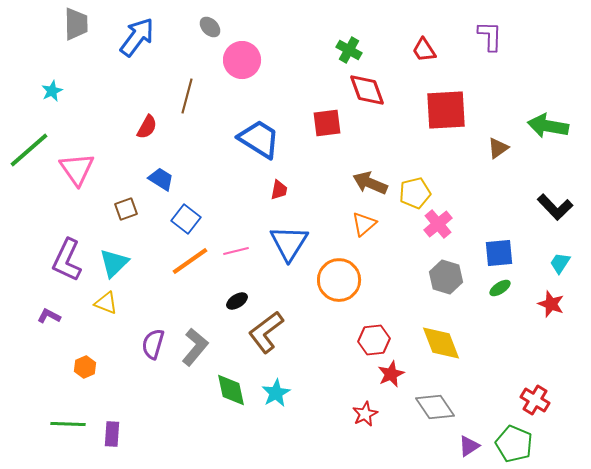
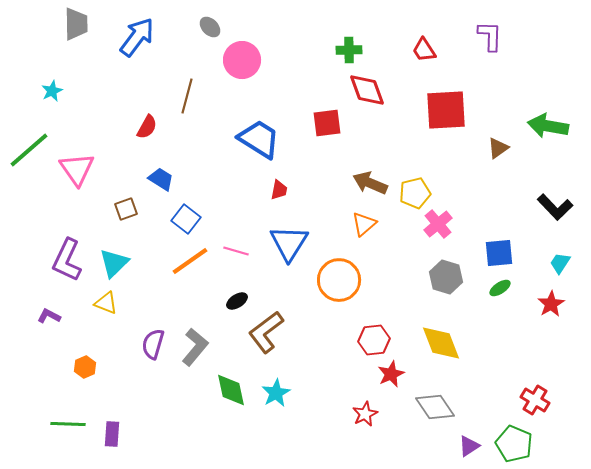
green cross at (349, 50): rotated 30 degrees counterclockwise
pink line at (236, 251): rotated 30 degrees clockwise
red star at (551, 304): rotated 20 degrees clockwise
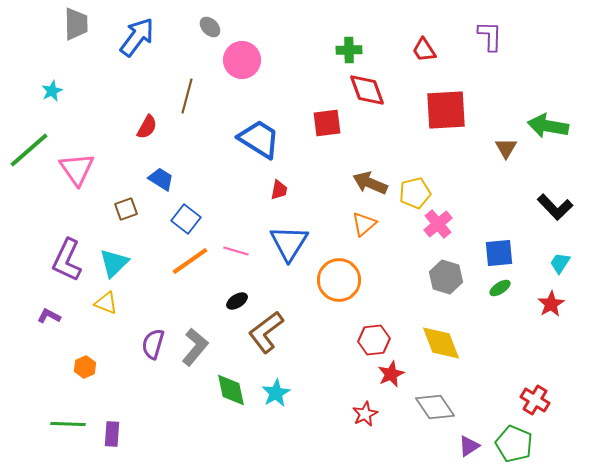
brown triangle at (498, 148): moved 8 px right; rotated 25 degrees counterclockwise
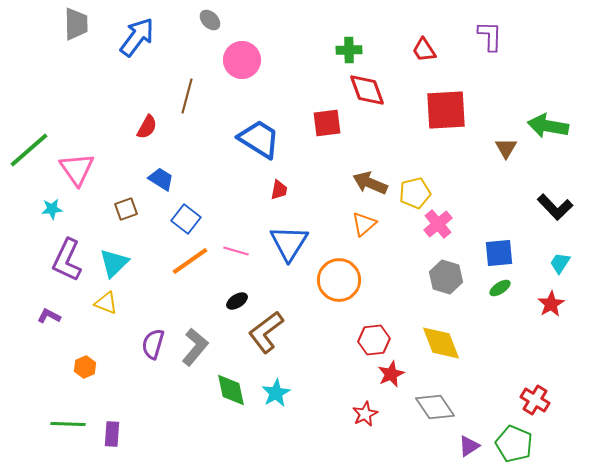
gray ellipse at (210, 27): moved 7 px up
cyan star at (52, 91): moved 118 px down; rotated 20 degrees clockwise
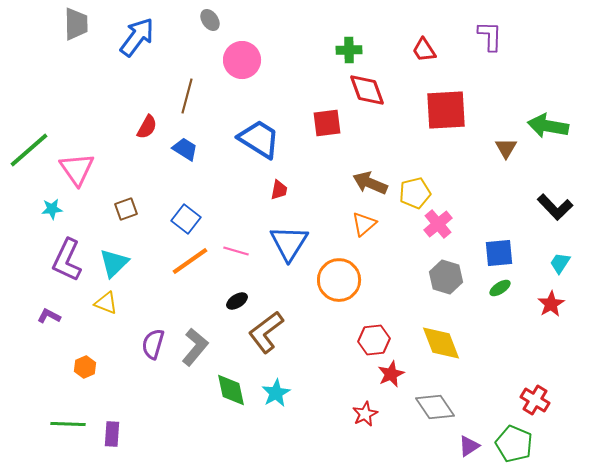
gray ellipse at (210, 20): rotated 10 degrees clockwise
blue trapezoid at (161, 179): moved 24 px right, 30 px up
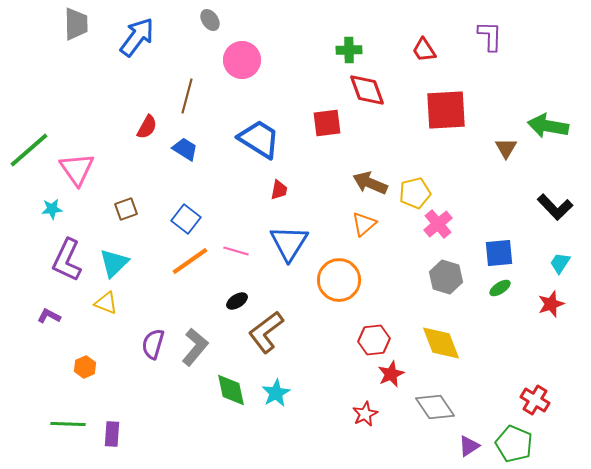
red star at (551, 304): rotated 12 degrees clockwise
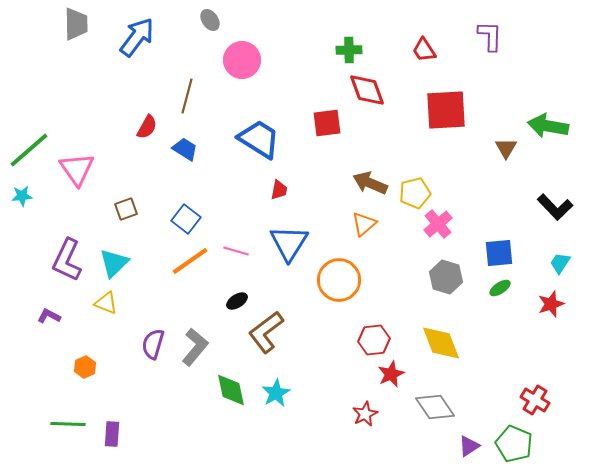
cyan star at (52, 209): moved 30 px left, 13 px up
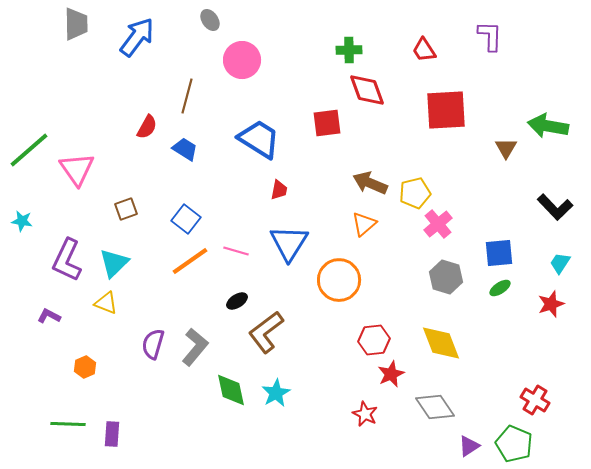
cyan star at (22, 196): moved 25 px down; rotated 15 degrees clockwise
red star at (365, 414): rotated 20 degrees counterclockwise
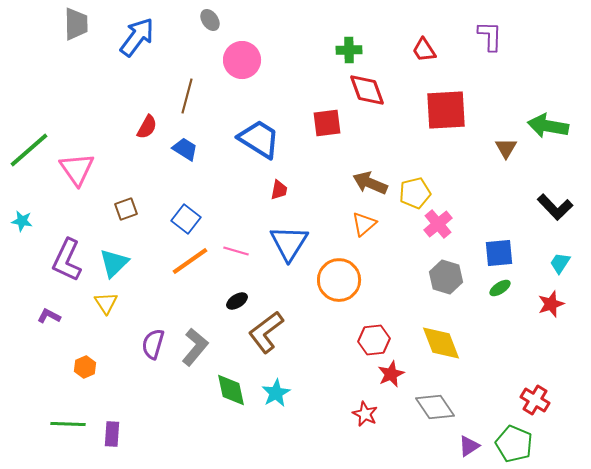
yellow triangle at (106, 303): rotated 35 degrees clockwise
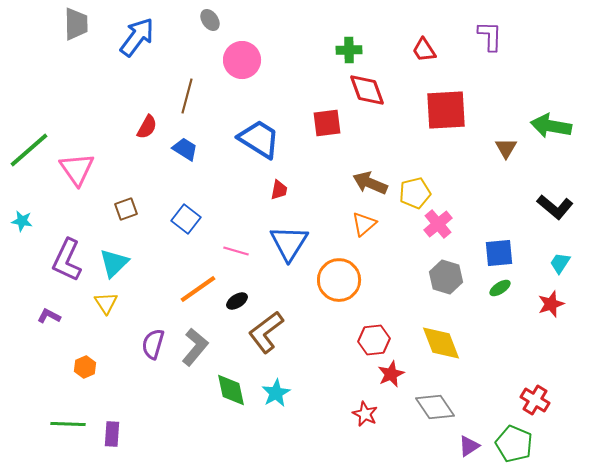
green arrow at (548, 126): moved 3 px right
black L-shape at (555, 207): rotated 6 degrees counterclockwise
orange line at (190, 261): moved 8 px right, 28 px down
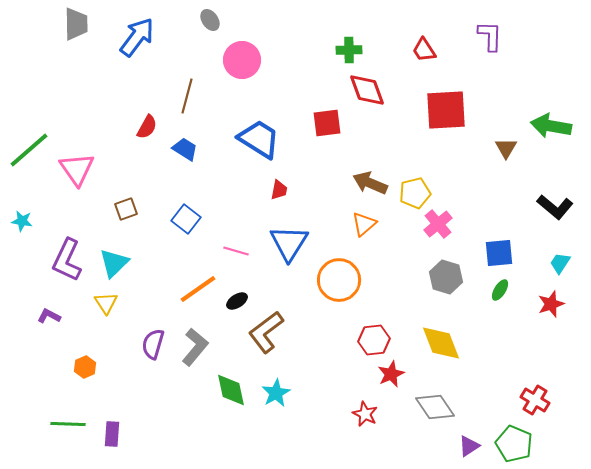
green ellipse at (500, 288): moved 2 px down; rotated 25 degrees counterclockwise
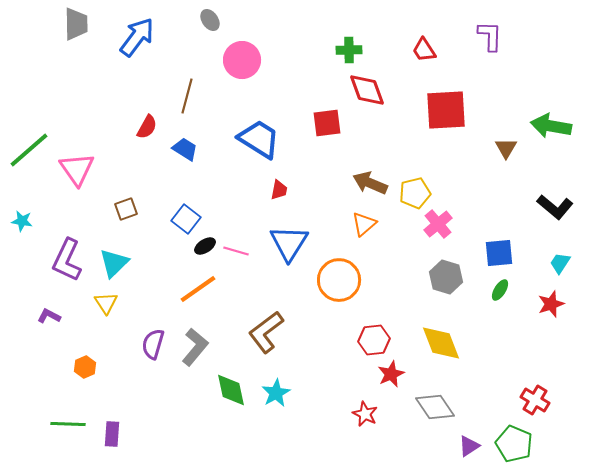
black ellipse at (237, 301): moved 32 px left, 55 px up
